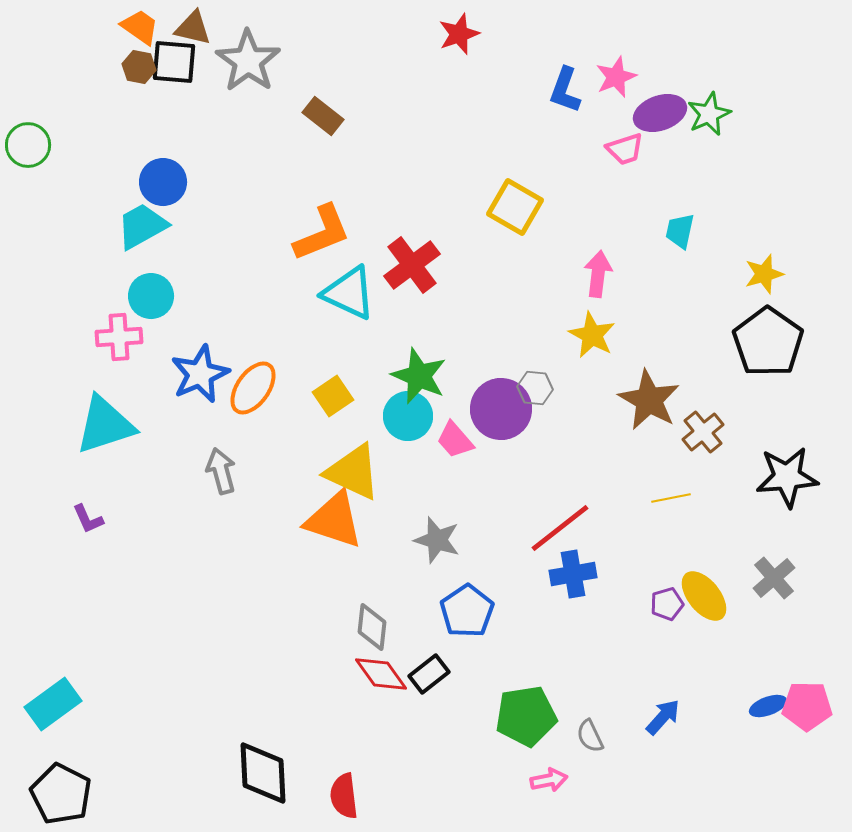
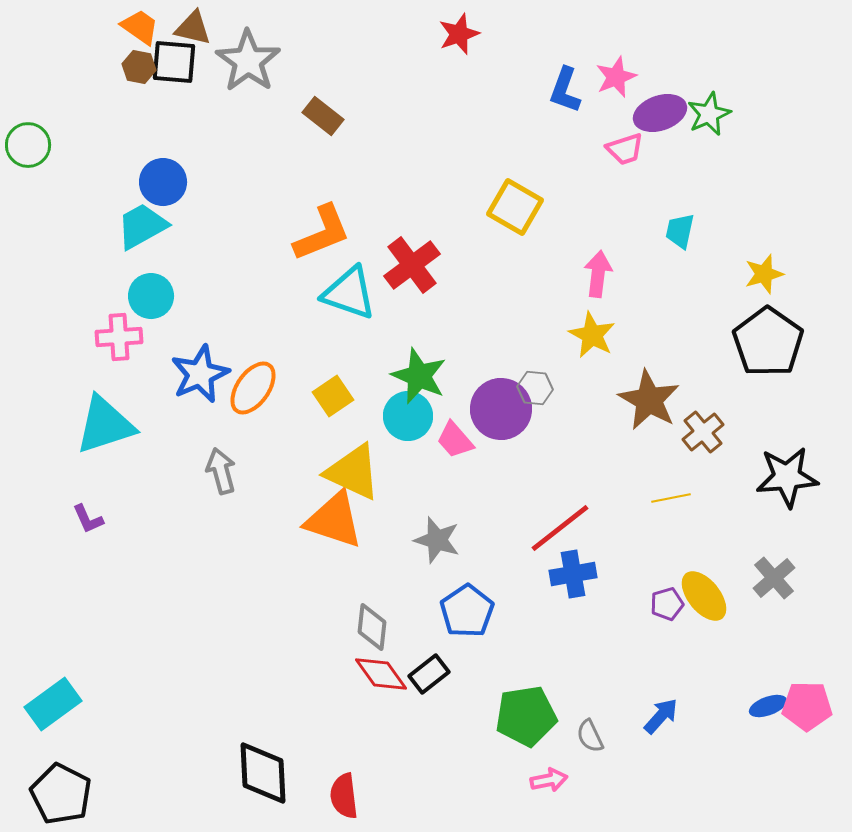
cyan triangle at (349, 293): rotated 6 degrees counterclockwise
blue arrow at (663, 717): moved 2 px left, 1 px up
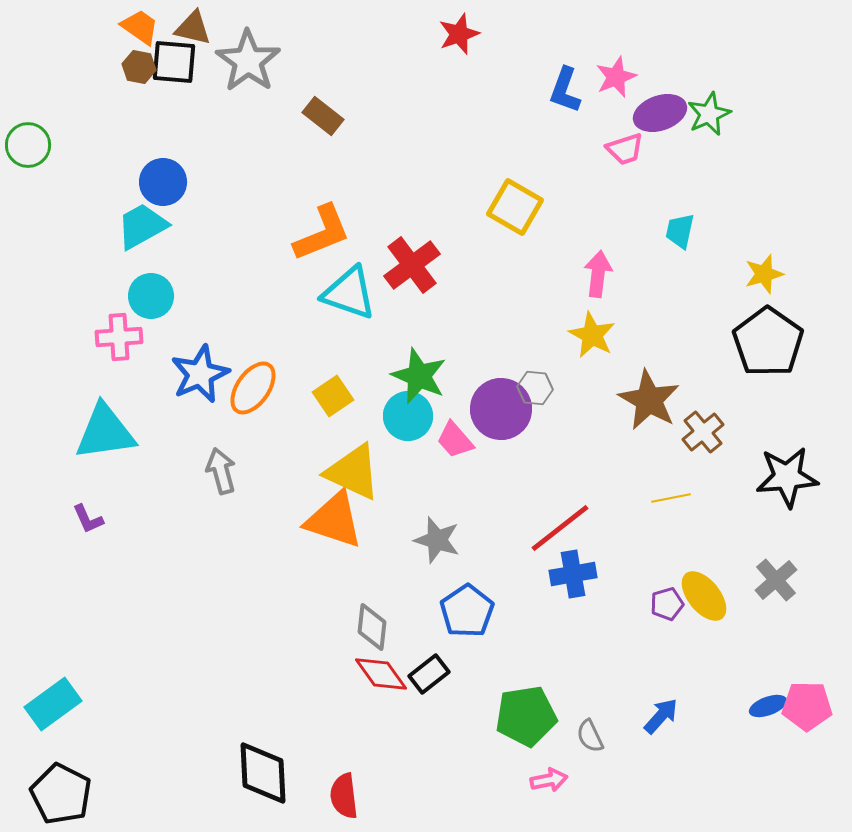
cyan triangle at (105, 425): moved 7 px down; rotated 10 degrees clockwise
gray cross at (774, 578): moved 2 px right, 2 px down
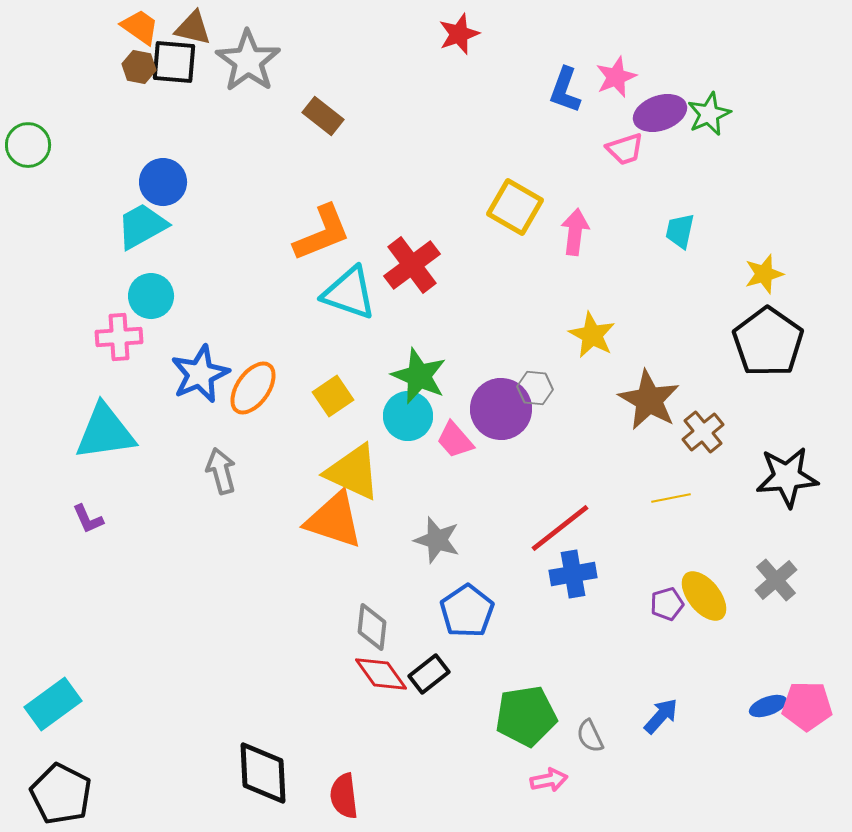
pink arrow at (598, 274): moved 23 px left, 42 px up
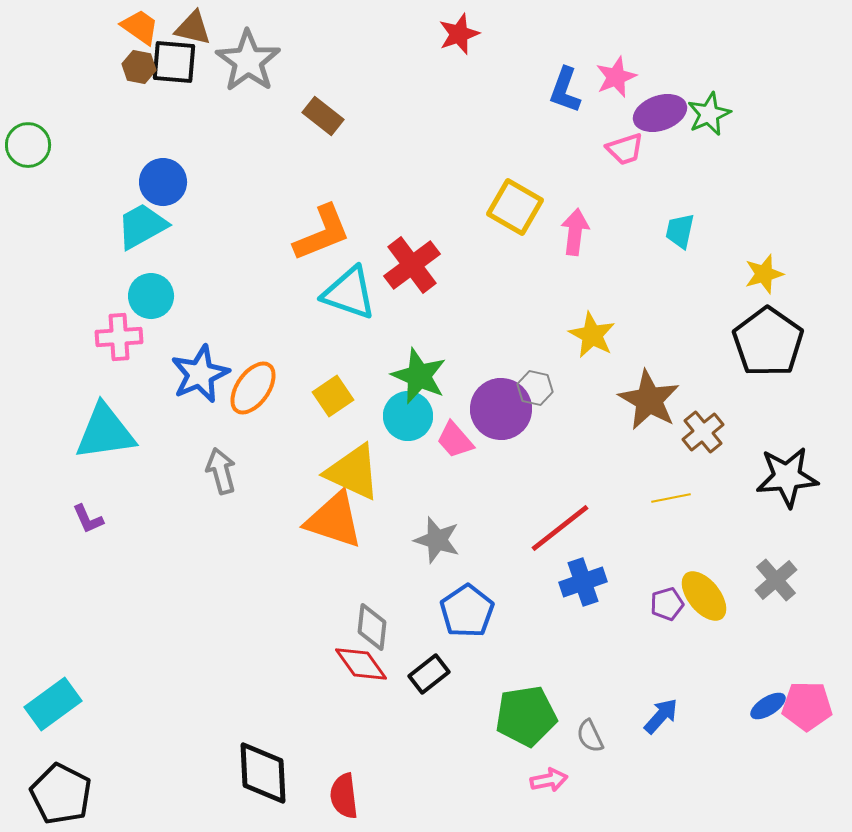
gray hexagon at (535, 388): rotated 8 degrees clockwise
blue cross at (573, 574): moved 10 px right, 8 px down; rotated 9 degrees counterclockwise
red diamond at (381, 674): moved 20 px left, 10 px up
blue ellipse at (768, 706): rotated 12 degrees counterclockwise
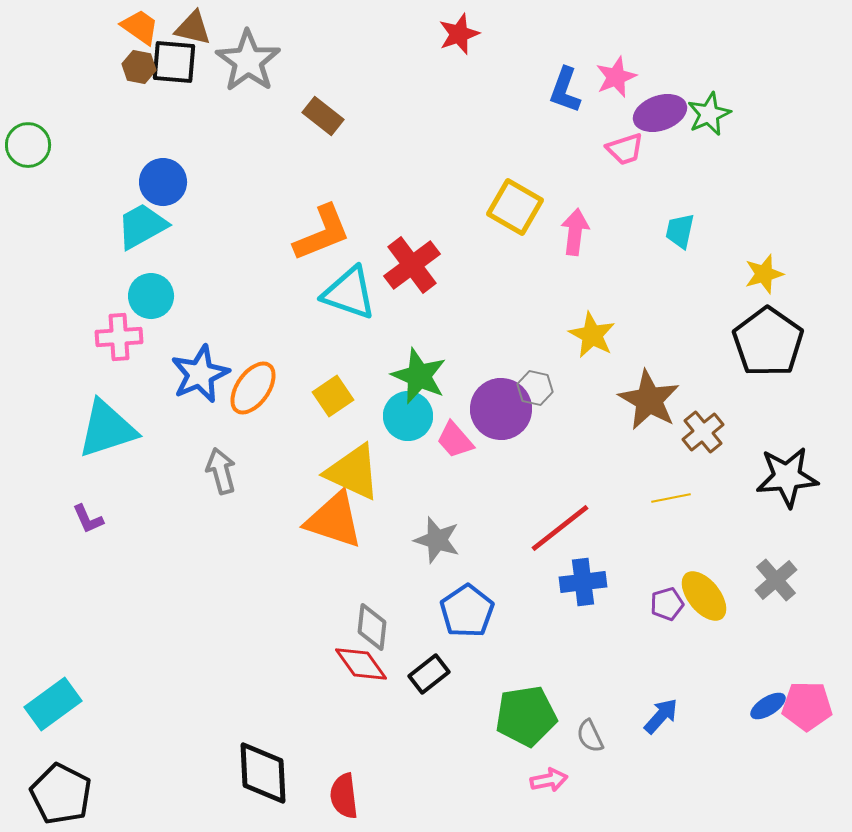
cyan triangle at (105, 432): moved 2 px right, 3 px up; rotated 10 degrees counterclockwise
blue cross at (583, 582): rotated 12 degrees clockwise
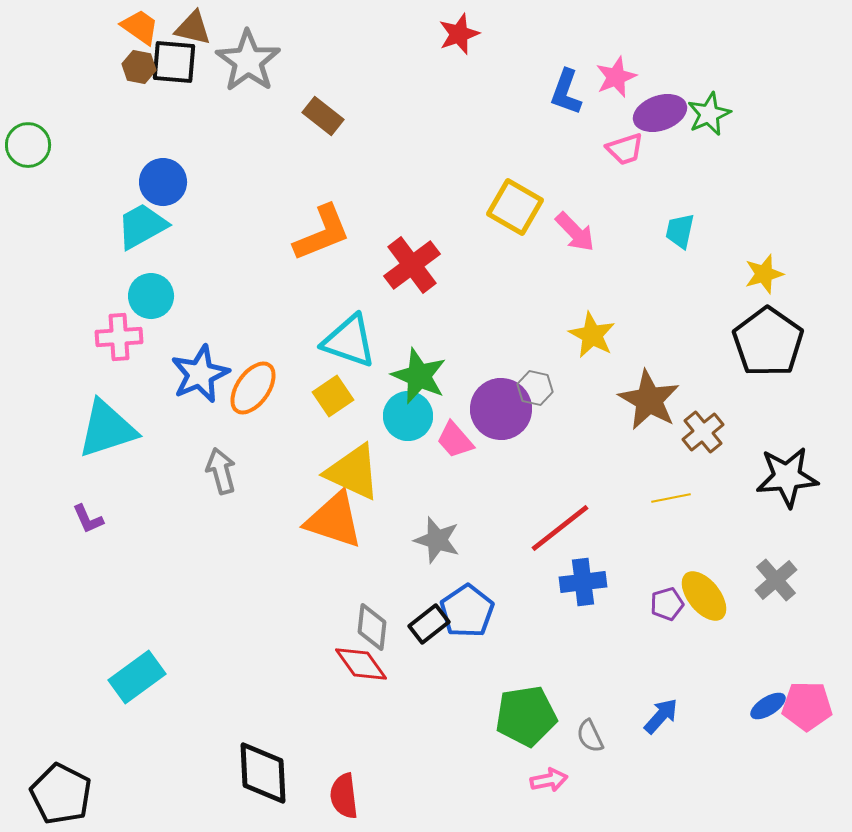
blue L-shape at (565, 90): moved 1 px right, 2 px down
pink arrow at (575, 232): rotated 129 degrees clockwise
cyan triangle at (349, 293): moved 48 px down
black rectangle at (429, 674): moved 50 px up
cyan rectangle at (53, 704): moved 84 px right, 27 px up
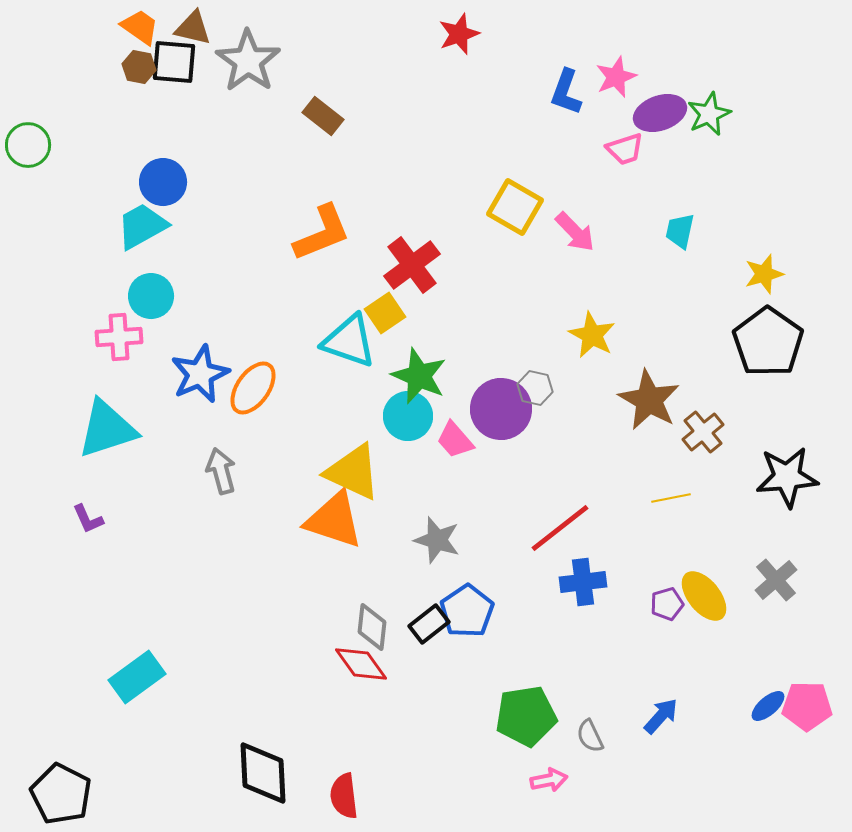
yellow square at (333, 396): moved 52 px right, 83 px up
blue ellipse at (768, 706): rotated 9 degrees counterclockwise
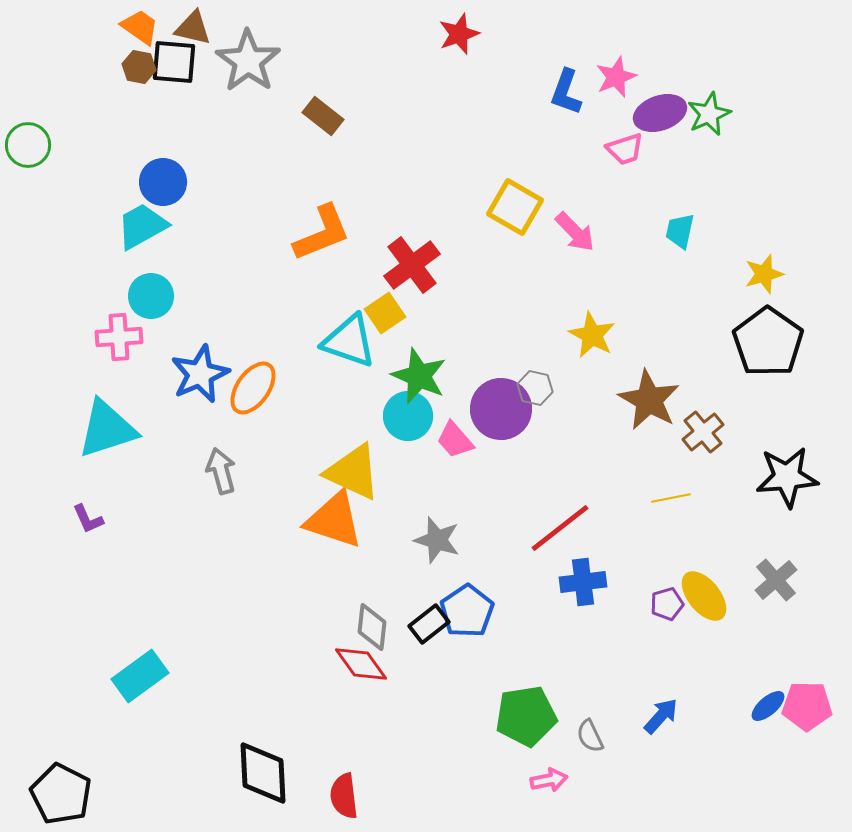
cyan rectangle at (137, 677): moved 3 px right, 1 px up
